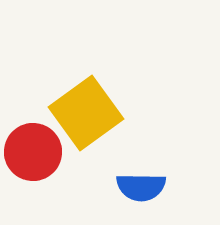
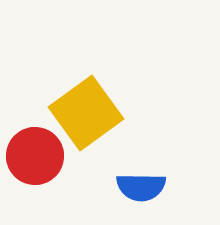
red circle: moved 2 px right, 4 px down
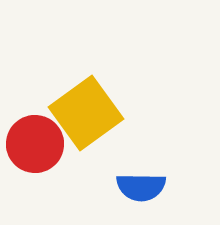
red circle: moved 12 px up
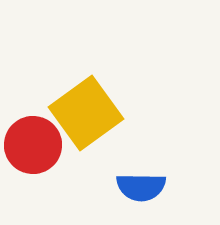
red circle: moved 2 px left, 1 px down
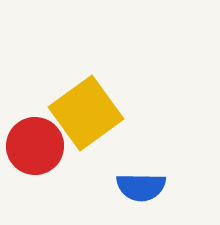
red circle: moved 2 px right, 1 px down
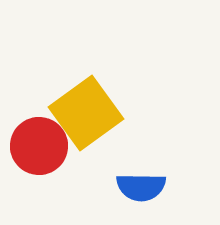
red circle: moved 4 px right
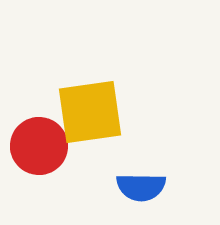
yellow square: moved 4 px right, 1 px up; rotated 28 degrees clockwise
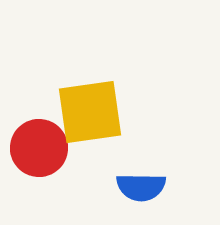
red circle: moved 2 px down
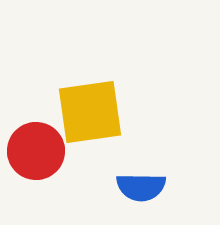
red circle: moved 3 px left, 3 px down
